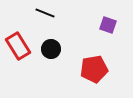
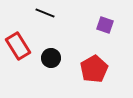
purple square: moved 3 px left
black circle: moved 9 px down
red pentagon: rotated 20 degrees counterclockwise
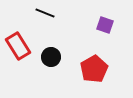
black circle: moved 1 px up
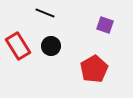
black circle: moved 11 px up
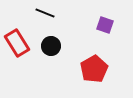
red rectangle: moved 1 px left, 3 px up
